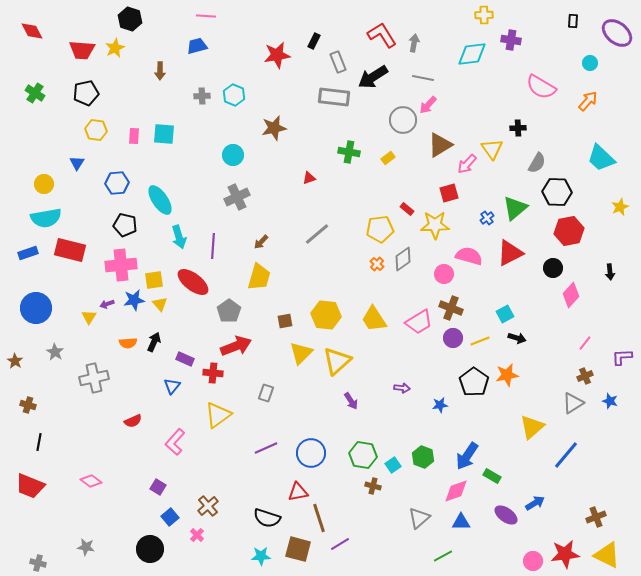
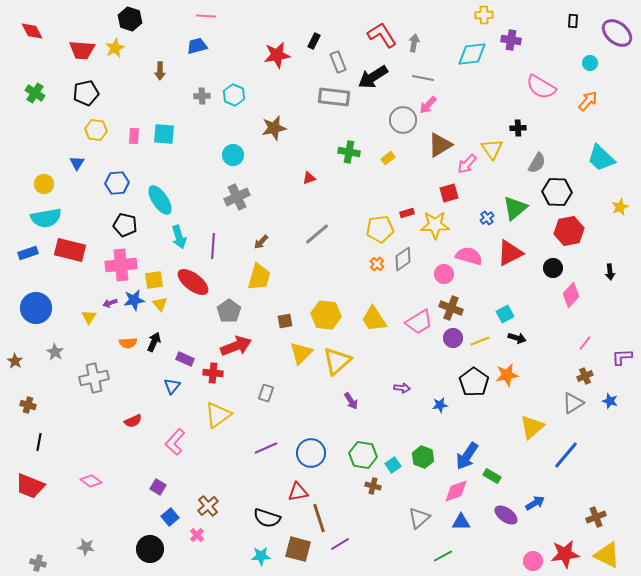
red rectangle at (407, 209): moved 4 px down; rotated 56 degrees counterclockwise
purple arrow at (107, 304): moved 3 px right, 1 px up
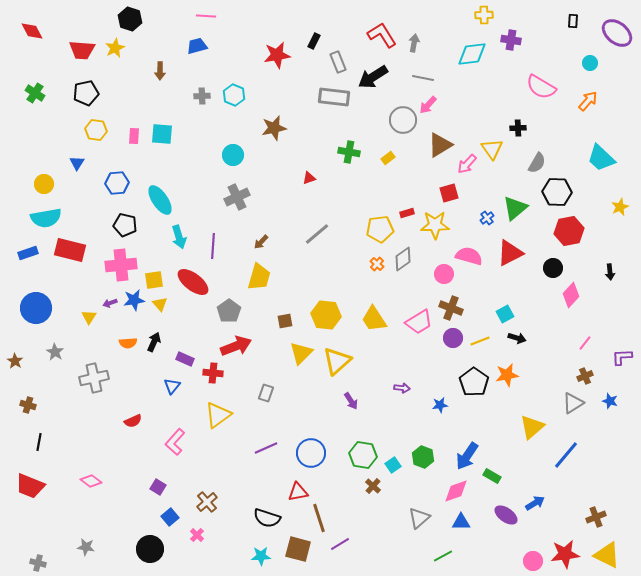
cyan square at (164, 134): moved 2 px left
brown cross at (373, 486): rotated 28 degrees clockwise
brown cross at (208, 506): moved 1 px left, 4 px up
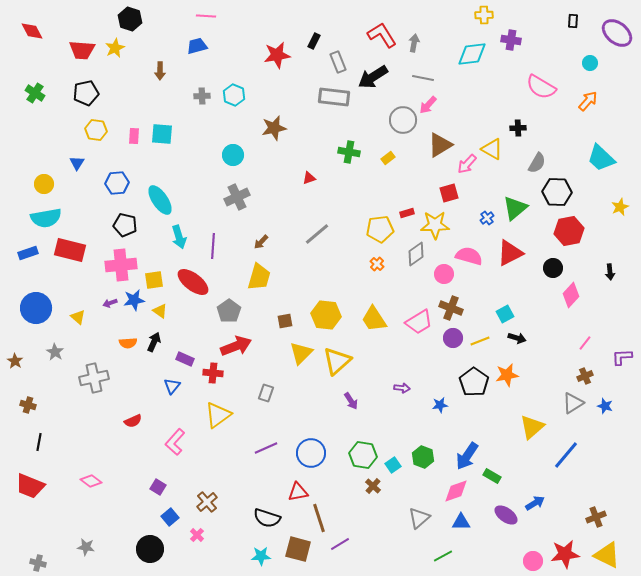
yellow triangle at (492, 149): rotated 25 degrees counterclockwise
gray diamond at (403, 259): moved 13 px right, 5 px up
yellow triangle at (160, 304): moved 7 px down; rotated 14 degrees counterclockwise
yellow triangle at (89, 317): moved 11 px left; rotated 21 degrees counterclockwise
blue star at (610, 401): moved 5 px left, 5 px down
